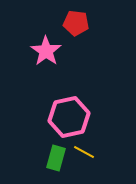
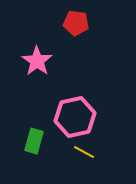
pink star: moved 9 px left, 10 px down
pink hexagon: moved 6 px right
green rectangle: moved 22 px left, 17 px up
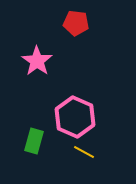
pink hexagon: rotated 24 degrees counterclockwise
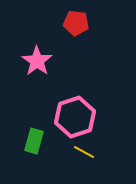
pink hexagon: rotated 18 degrees clockwise
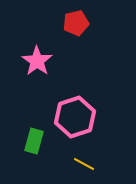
red pentagon: rotated 20 degrees counterclockwise
yellow line: moved 12 px down
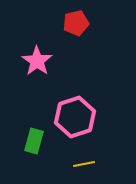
yellow line: rotated 40 degrees counterclockwise
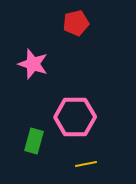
pink star: moved 4 px left, 3 px down; rotated 16 degrees counterclockwise
pink hexagon: rotated 18 degrees clockwise
yellow line: moved 2 px right
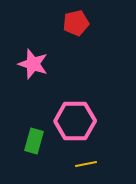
pink hexagon: moved 4 px down
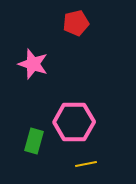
pink hexagon: moved 1 px left, 1 px down
